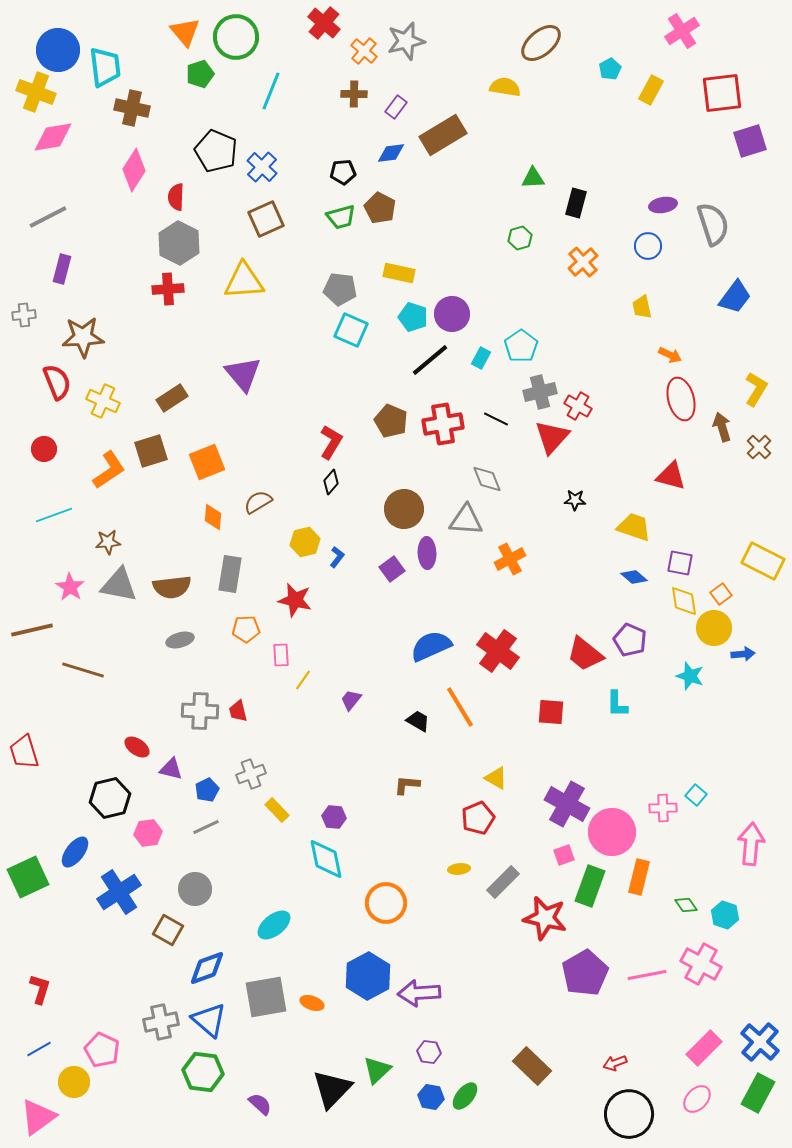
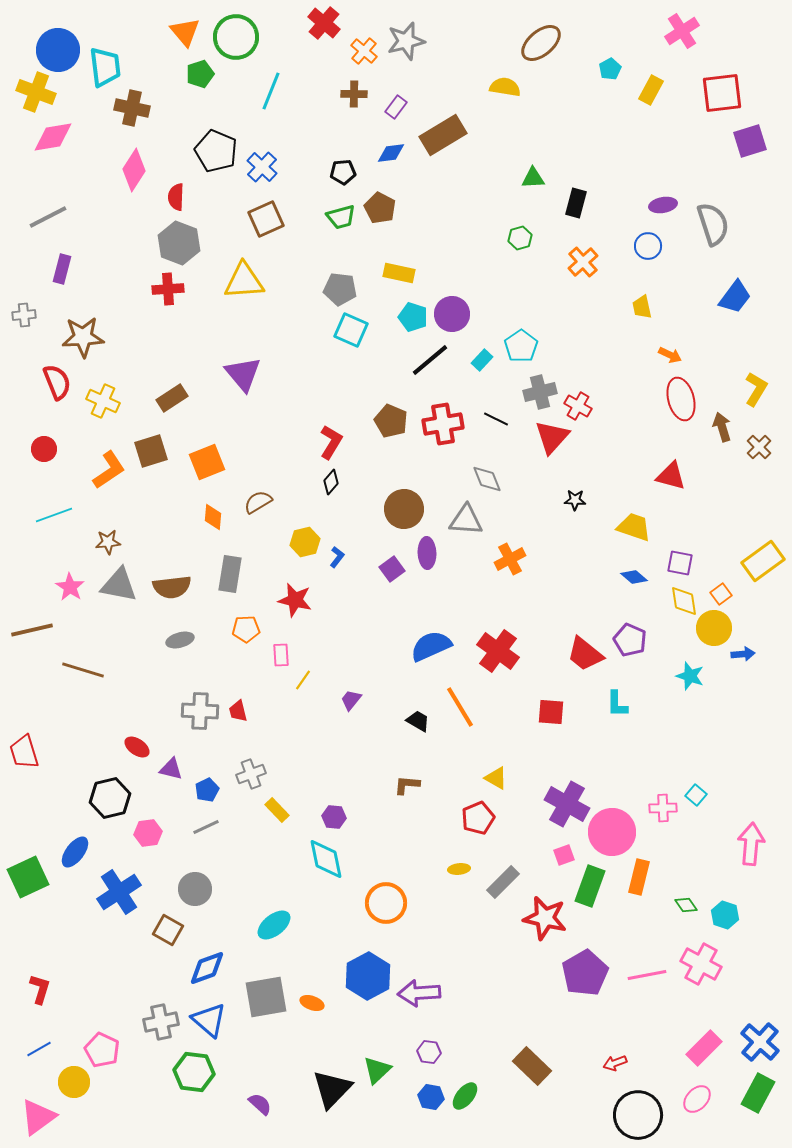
gray hexagon at (179, 243): rotated 6 degrees counterclockwise
cyan rectangle at (481, 358): moved 1 px right, 2 px down; rotated 15 degrees clockwise
yellow rectangle at (763, 561): rotated 63 degrees counterclockwise
green hexagon at (203, 1072): moved 9 px left
black circle at (629, 1114): moved 9 px right, 1 px down
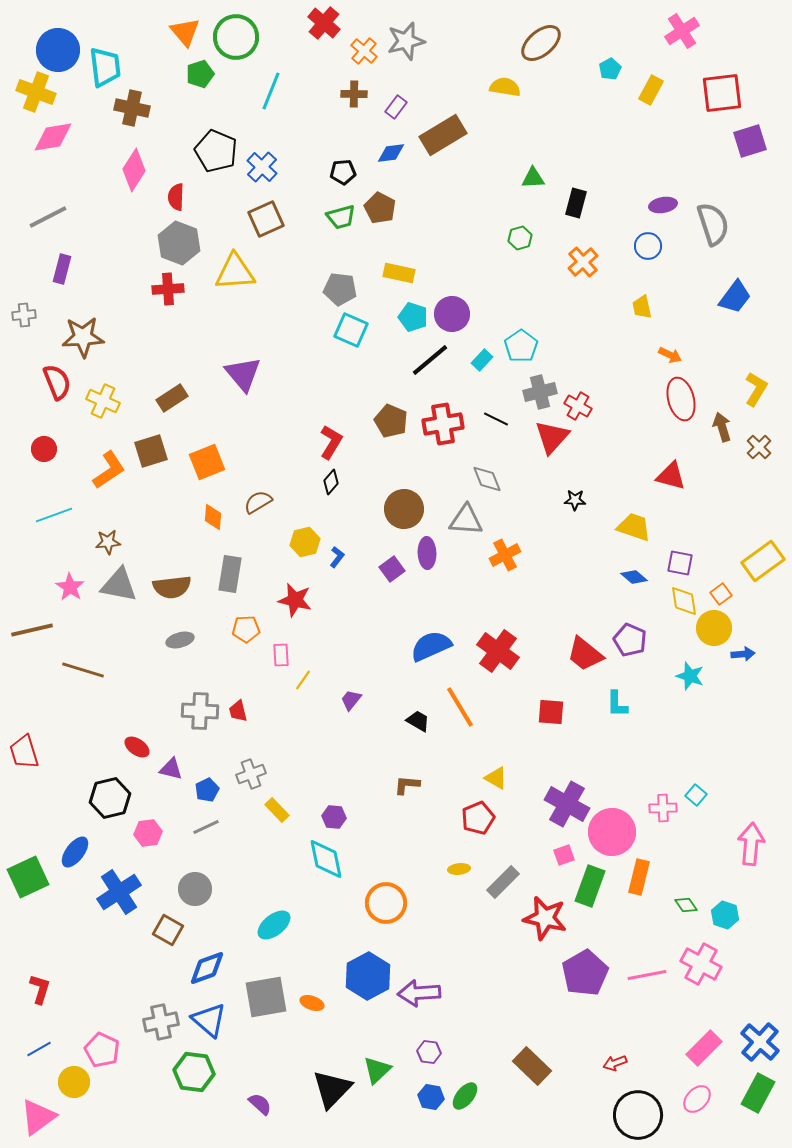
yellow triangle at (244, 281): moved 9 px left, 9 px up
orange cross at (510, 559): moved 5 px left, 4 px up
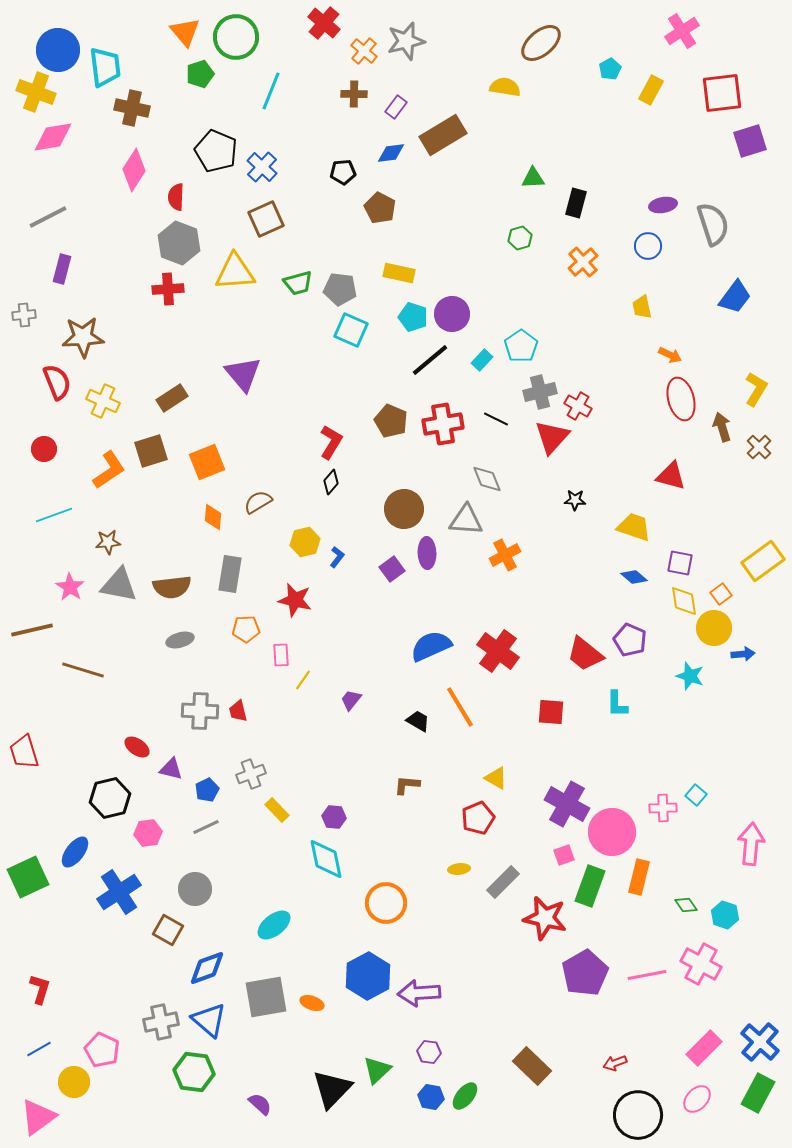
green trapezoid at (341, 217): moved 43 px left, 66 px down
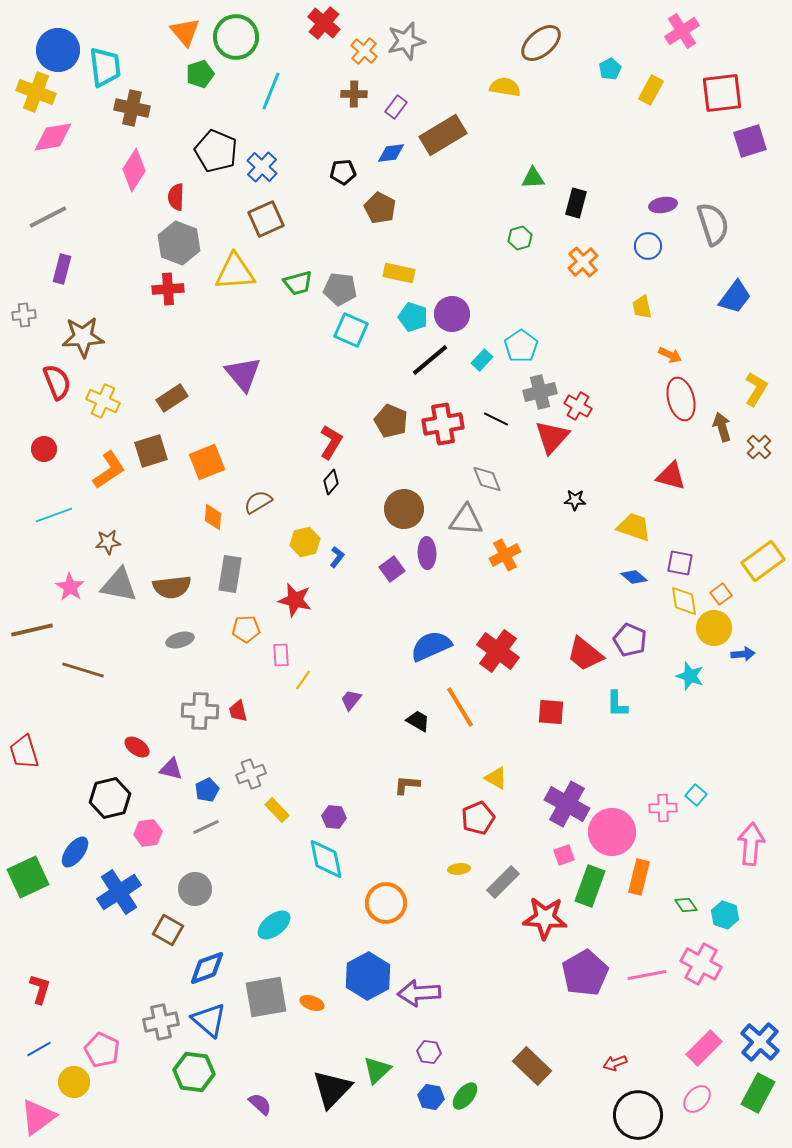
red star at (545, 918): rotated 9 degrees counterclockwise
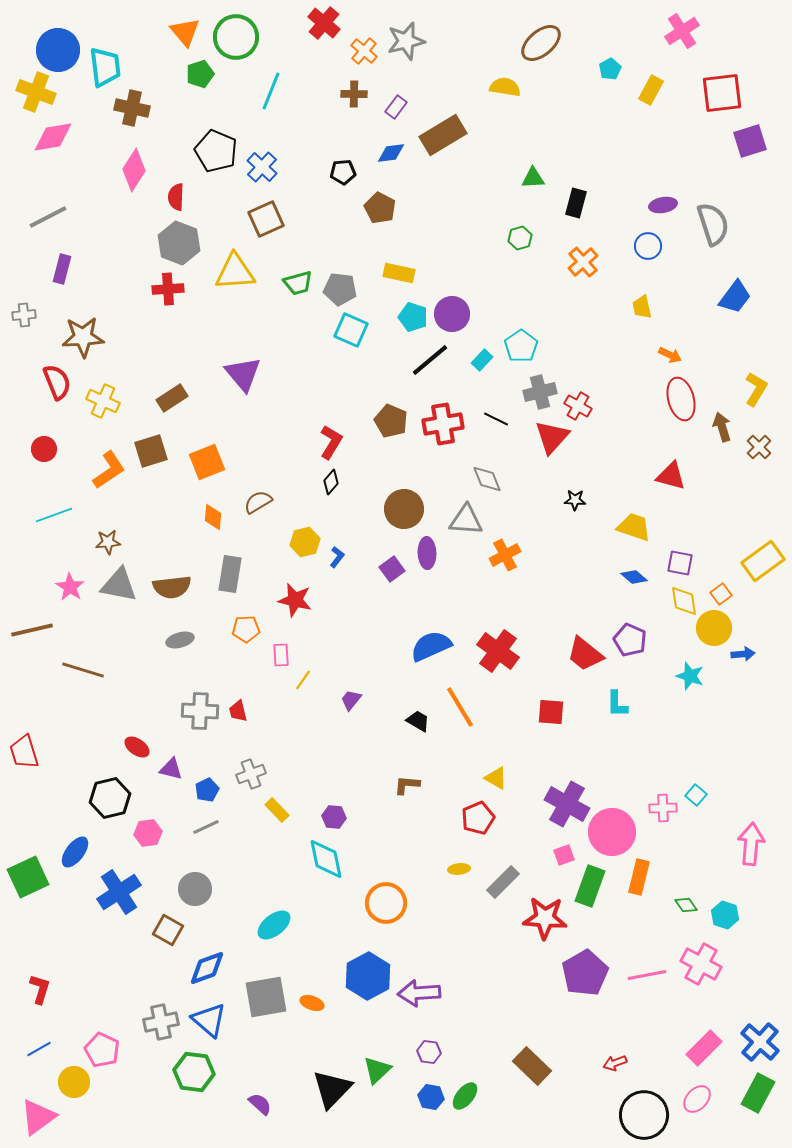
black circle at (638, 1115): moved 6 px right
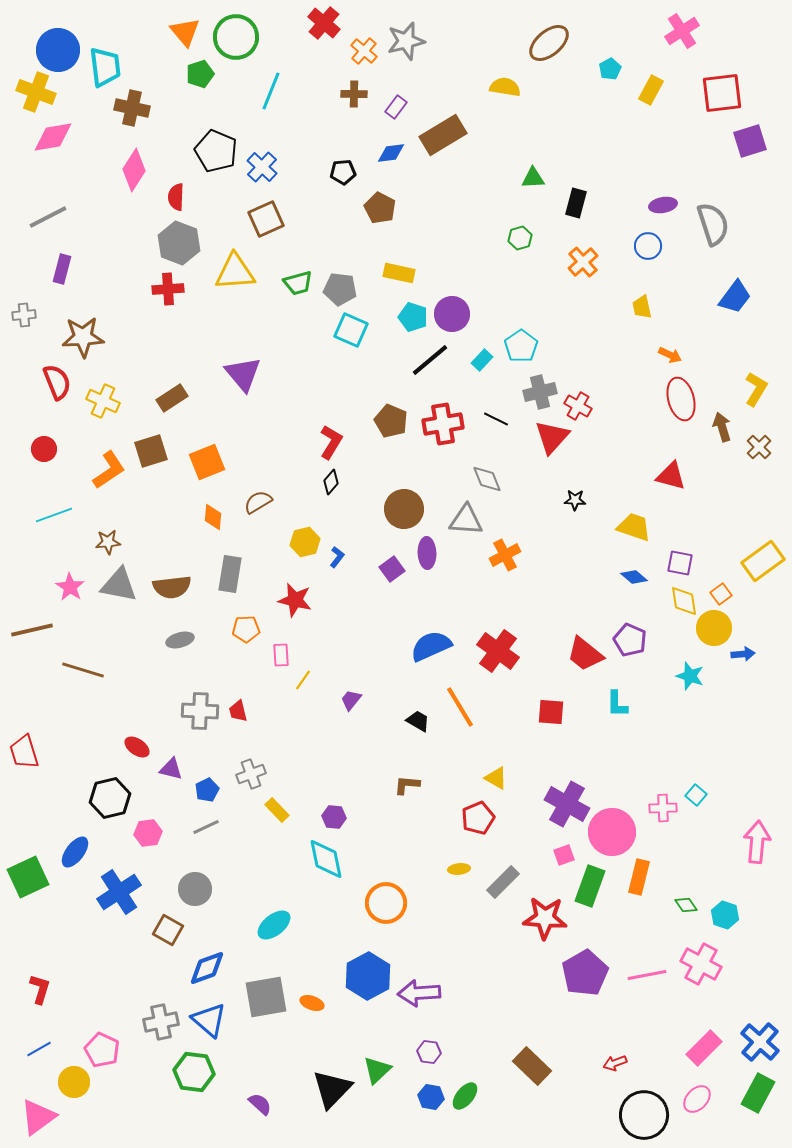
brown ellipse at (541, 43): moved 8 px right
pink arrow at (751, 844): moved 6 px right, 2 px up
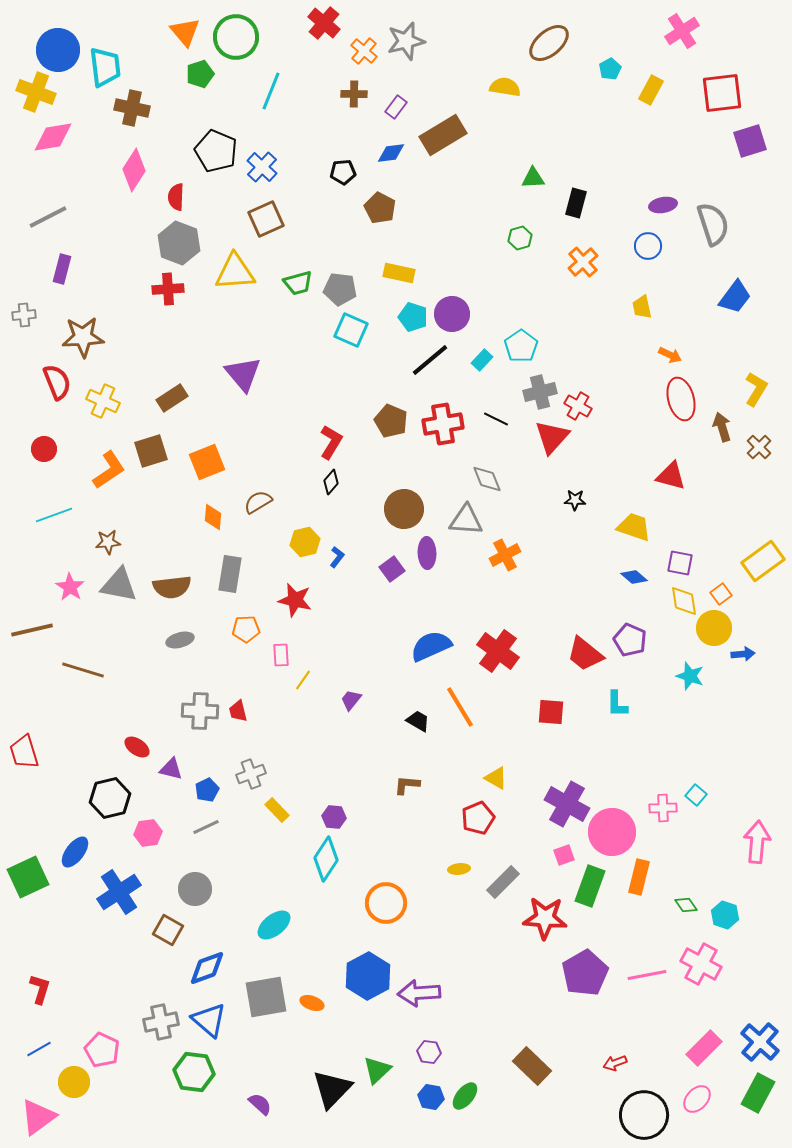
cyan diamond at (326, 859): rotated 45 degrees clockwise
